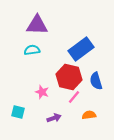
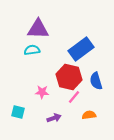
purple triangle: moved 1 px right, 4 px down
pink star: rotated 16 degrees counterclockwise
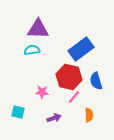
orange semicircle: rotated 96 degrees clockwise
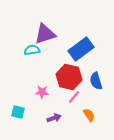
purple triangle: moved 7 px right, 5 px down; rotated 20 degrees counterclockwise
orange semicircle: rotated 32 degrees counterclockwise
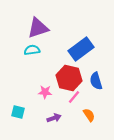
purple triangle: moved 7 px left, 6 px up
red hexagon: moved 1 px down
pink star: moved 3 px right
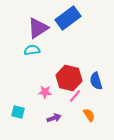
purple triangle: rotated 15 degrees counterclockwise
blue rectangle: moved 13 px left, 31 px up
pink line: moved 1 px right, 1 px up
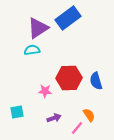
red hexagon: rotated 15 degrees counterclockwise
pink star: moved 1 px up
pink line: moved 2 px right, 32 px down
cyan square: moved 1 px left; rotated 24 degrees counterclockwise
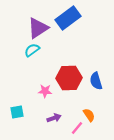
cyan semicircle: rotated 28 degrees counterclockwise
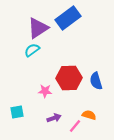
orange semicircle: rotated 40 degrees counterclockwise
pink line: moved 2 px left, 2 px up
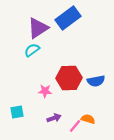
blue semicircle: rotated 84 degrees counterclockwise
orange semicircle: moved 1 px left, 4 px down
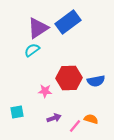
blue rectangle: moved 4 px down
orange semicircle: moved 3 px right
